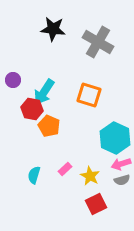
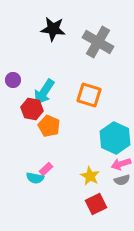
pink rectangle: moved 19 px left
cyan semicircle: moved 1 px right, 3 px down; rotated 96 degrees counterclockwise
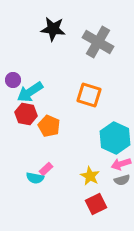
cyan arrow: moved 14 px left; rotated 24 degrees clockwise
red hexagon: moved 6 px left, 5 px down
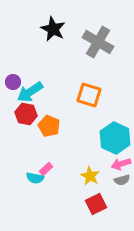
black star: rotated 20 degrees clockwise
purple circle: moved 2 px down
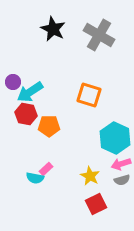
gray cross: moved 1 px right, 7 px up
orange pentagon: rotated 25 degrees counterclockwise
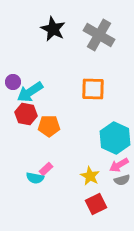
orange square: moved 4 px right, 6 px up; rotated 15 degrees counterclockwise
pink arrow: moved 2 px left, 1 px down; rotated 12 degrees counterclockwise
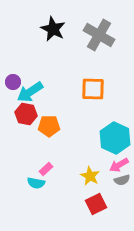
cyan semicircle: moved 1 px right, 5 px down
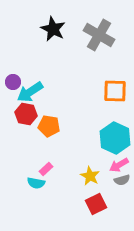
orange square: moved 22 px right, 2 px down
orange pentagon: rotated 10 degrees clockwise
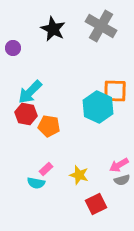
gray cross: moved 2 px right, 9 px up
purple circle: moved 34 px up
cyan arrow: rotated 12 degrees counterclockwise
cyan hexagon: moved 17 px left, 31 px up
yellow star: moved 11 px left, 1 px up; rotated 12 degrees counterclockwise
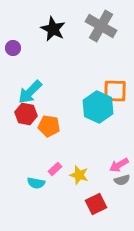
pink rectangle: moved 9 px right
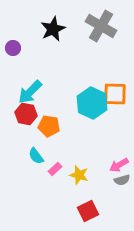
black star: rotated 20 degrees clockwise
orange square: moved 3 px down
cyan hexagon: moved 6 px left, 4 px up
cyan semicircle: moved 27 px up; rotated 42 degrees clockwise
red square: moved 8 px left, 7 px down
